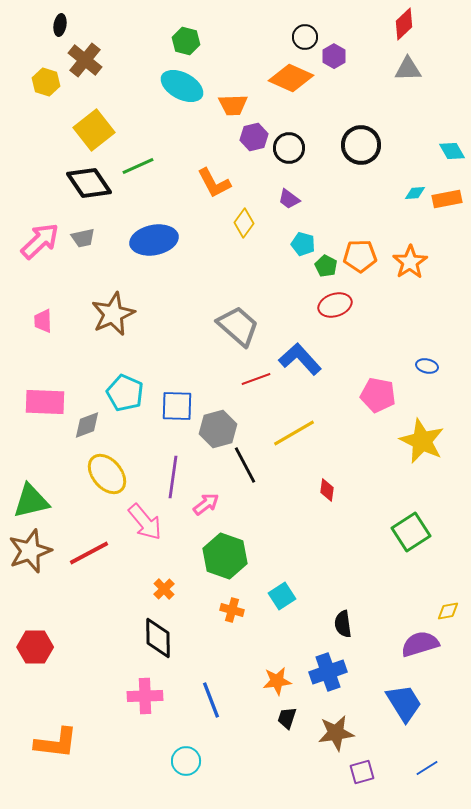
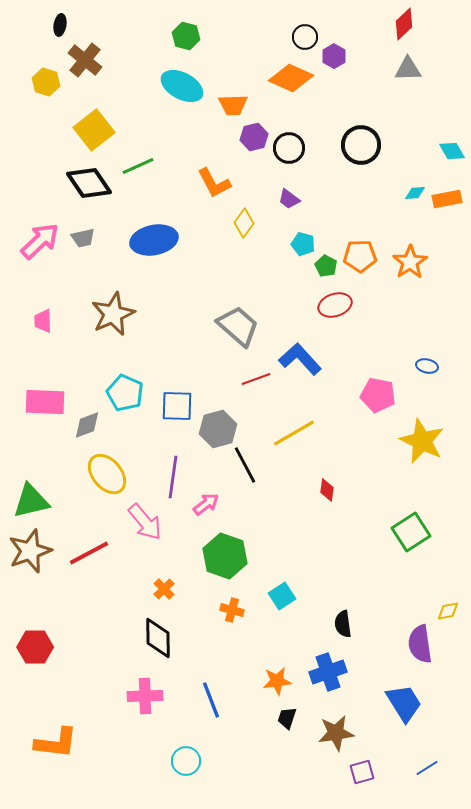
green hexagon at (186, 41): moved 5 px up
purple semicircle at (420, 644): rotated 81 degrees counterclockwise
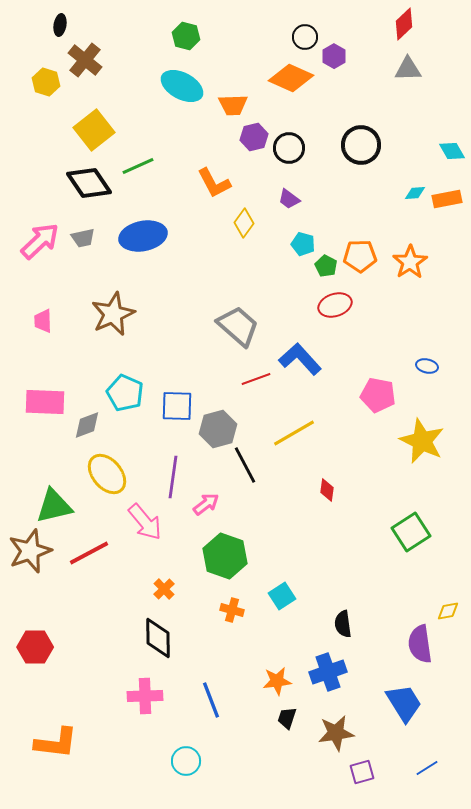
blue ellipse at (154, 240): moved 11 px left, 4 px up
green triangle at (31, 501): moved 23 px right, 5 px down
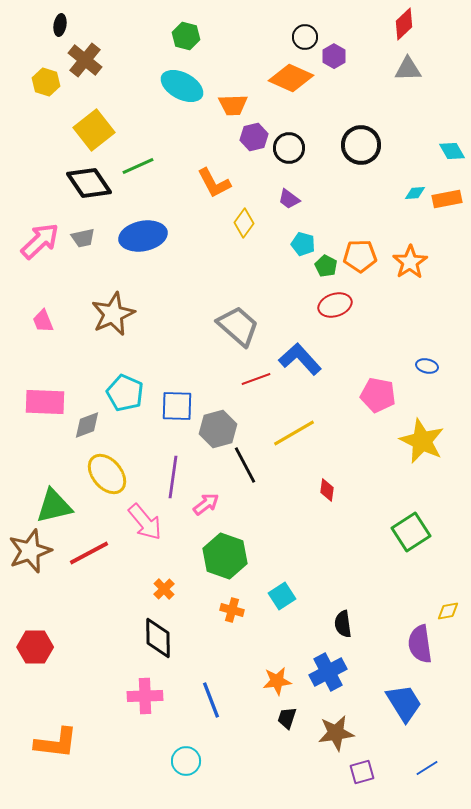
pink trapezoid at (43, 321): rotated 20 degrees counterclockwise
blue cross at (328, 672): rotated 9 degrees counterclockwise
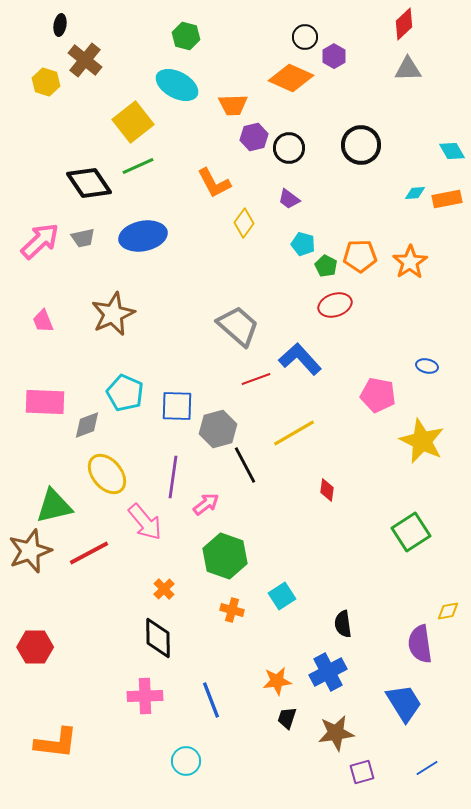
cyan ellipse at (182, 86): moved 5 px left, 1 px up
yellow square at (94, 130): moved 39 px right, 8 px up
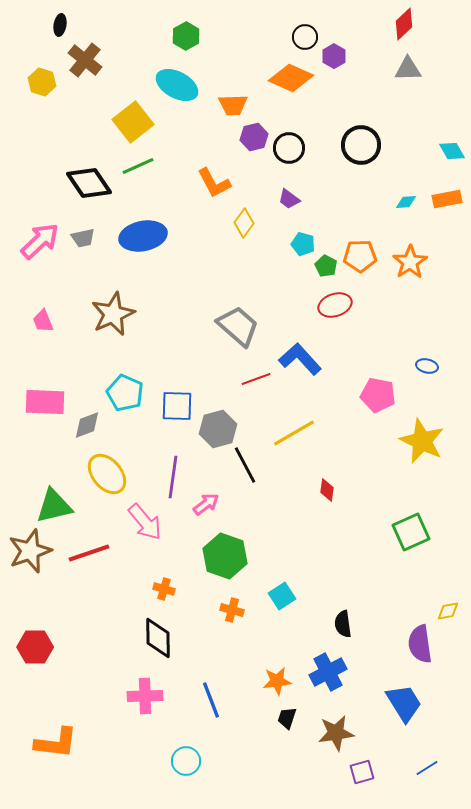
green hexagon at (186, 36): rotated 16 degrees clockwise
yellow hexagon at (46, 82): moved 4 px left
cyan diamond at (415, 193): moved 9 px left, 9 px down
green square at (411, 532): rotated 9 degrees clockwise
red line at (89, 553): rotated 9 degrees clockwise
orange cross at (164, 589): rotated 30 degrees counterclockwise
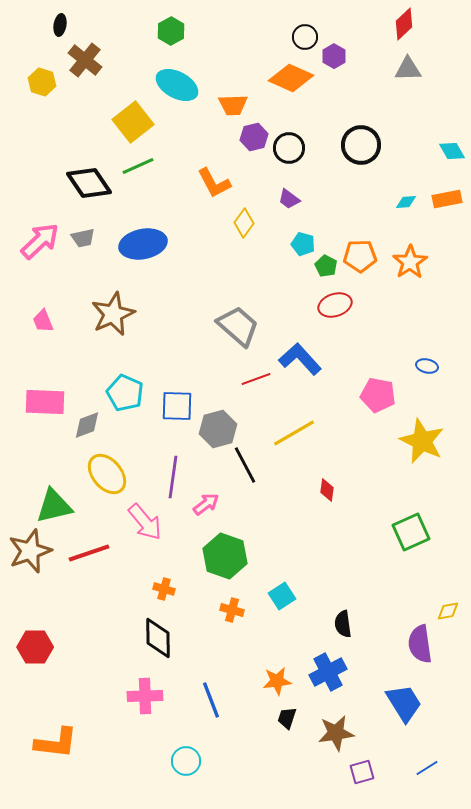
green hexagon at (186, 36): moved 15 px left, 5 px up
blue ellipse at (143, 236): moved 8 px down
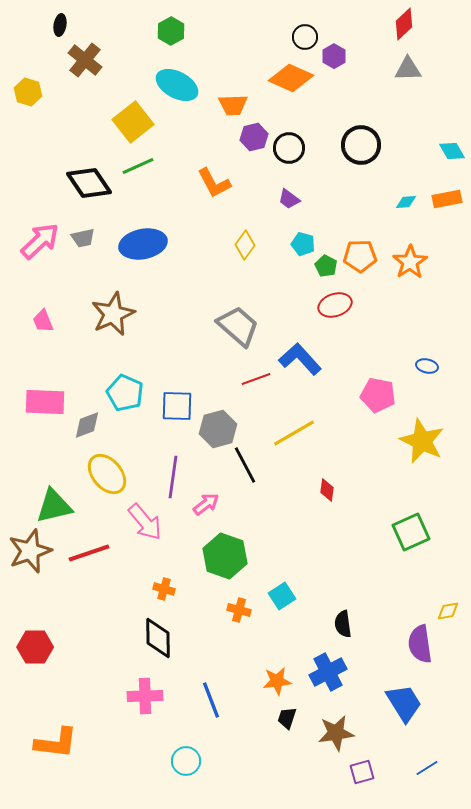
yellow hexagon at (42, 82): moved 14 px left, 10 px down
yellow diamond at (244, 223): moved 1 px right, 22 px down
orange cross at (232, 610): moved 7 px right
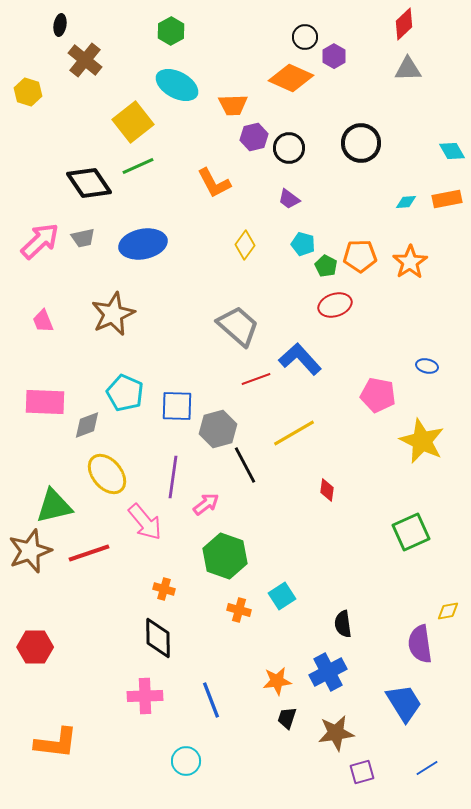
black circle at (361, 145): moved 2 px up
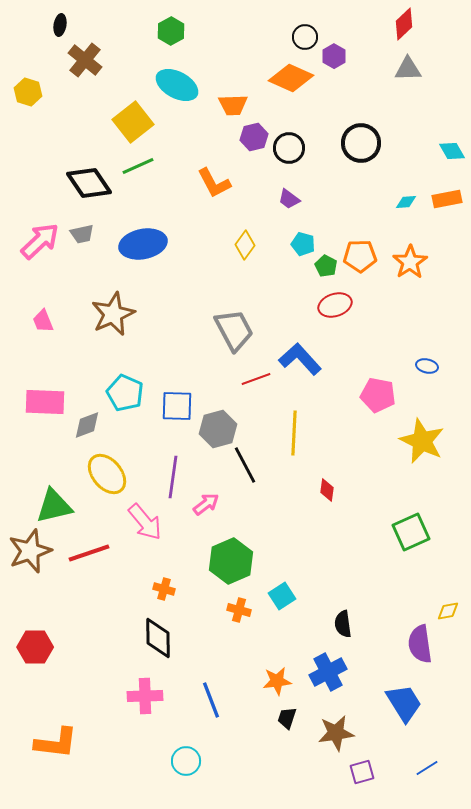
gray trapezoid at (83, 238): moved 1 px left, 4 px up
gray trapezoid at (238, 326): moved 4 px left, 4 px down; rotated 21 degrees clockwise
yellow line at (294, 433): rotated 57 degrees counterclockwise
green hexagon at (225, 556): moved 6 px right, 5 px down; rotated 18 degrees clockwise
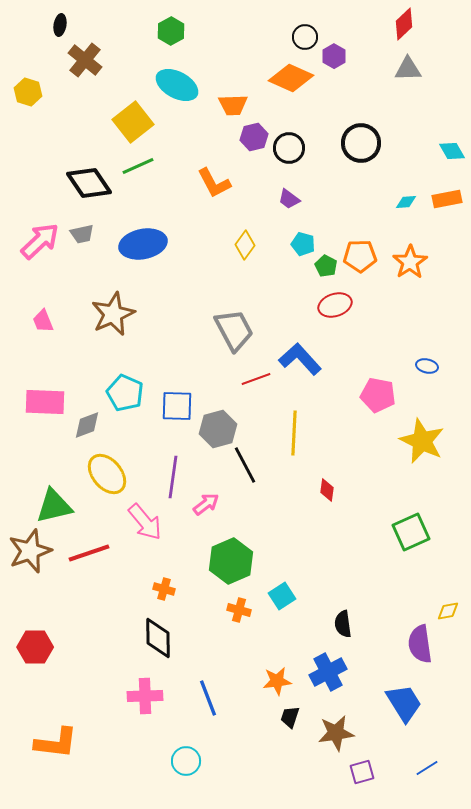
blue line at (211, 700): moved 3 px left, 2 px up
black trapezoid at (287, 718): moved 3 px right, 1 px up
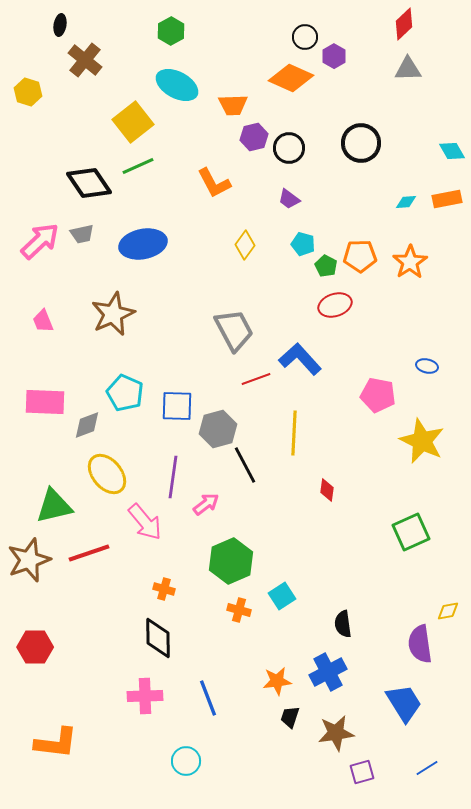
brown star at (30, 551): moved 1 px left, 9 px down
